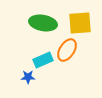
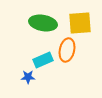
orange ellipse: rotated 20 degrees counterclockwise
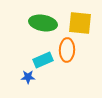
yellow square: rotated 10 degrees clockwise
orange ellipse: rotated 10 degrees counterclockwise
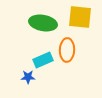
yellow square: moved 6 px up
